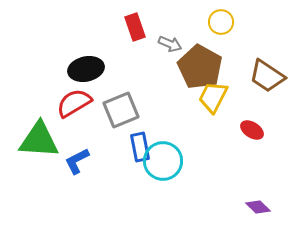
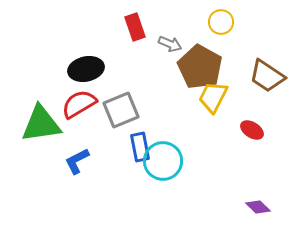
red semicircle: moved 5 px right, 1 px down
green triangle: moved 2 px right, 16 px up; rotated 12 degrees counterclockwise
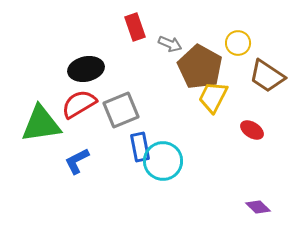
yellow circle: moved 17 px right, 21 px down
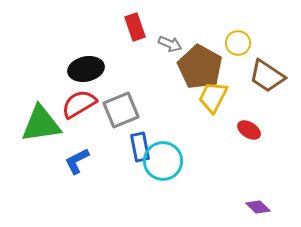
red ellipse: moved 3 px left
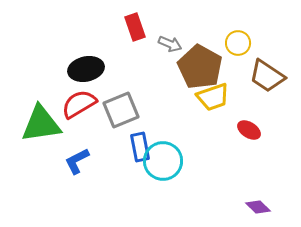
yellow trapezoid: rotated 136 degrees counterclockwise
